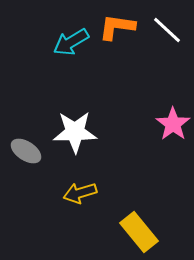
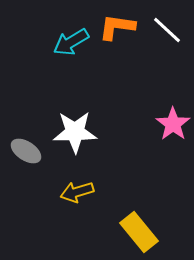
yellow arrow: moved 3 px left, 1 px up
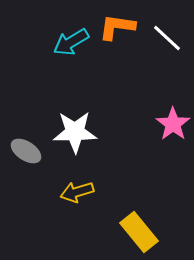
white line: moved 8 px down
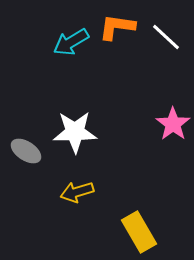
white line: moved 1 px left, 1 px up
yellow rectangle: rotated 9 degrees clockwise
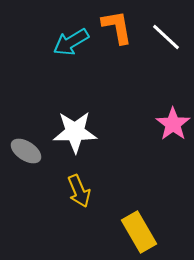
orange L-shape: rotated 72 degrees clockwise
yellow arrow: moved 2 px right, 1 px up; rotated 96 degrees counterclockwise
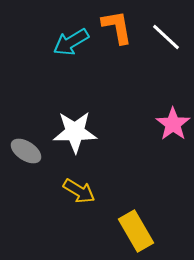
yellow arrow: rotated 36 degrees counterclockwise
yellow rectangle: moved 3 px left, 1 px up
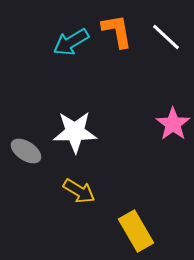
orange L-shape: moved 4 px down
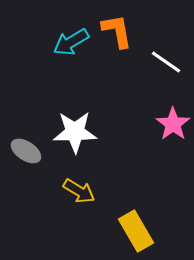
white line: moved 25 px down; rotated 8 degrees counterclockwise
